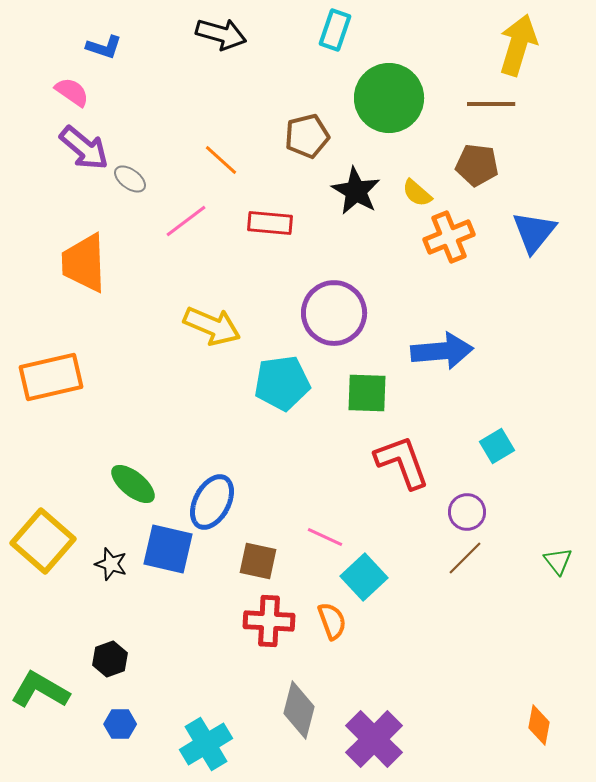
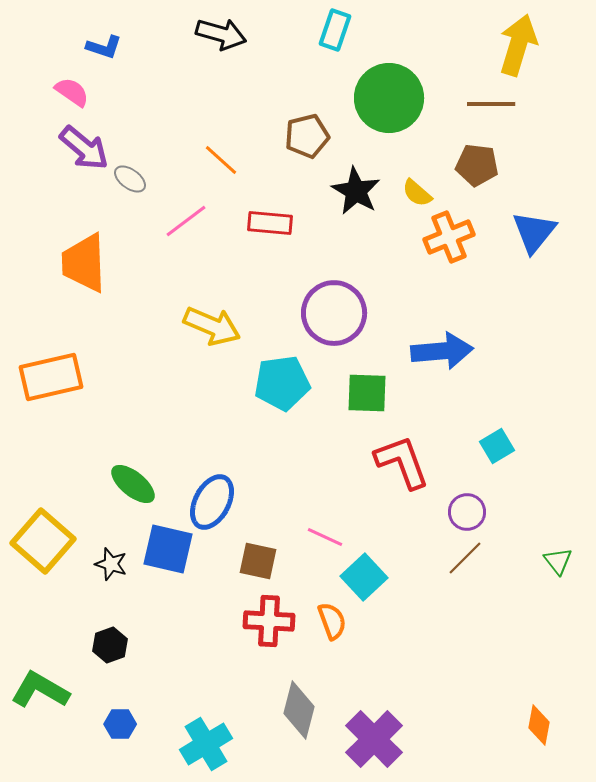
black hexagon at (110, 659): moved 14 px up
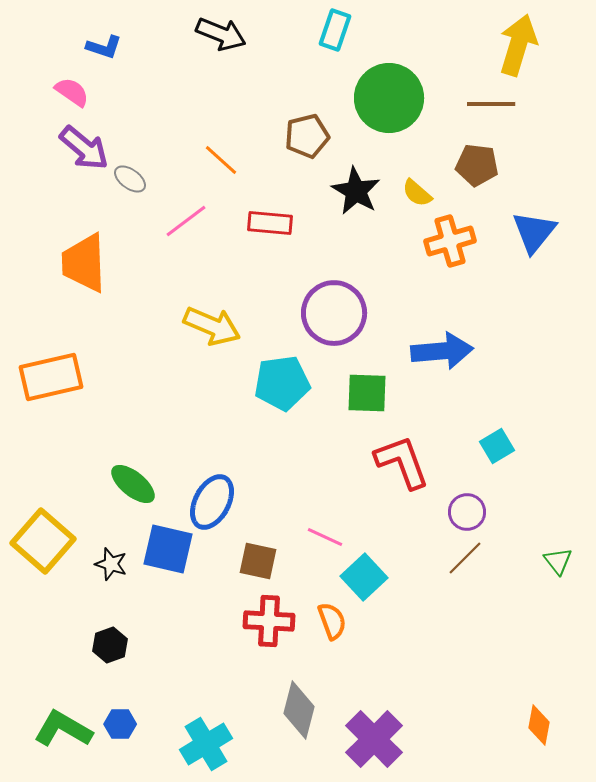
black arrow at (221, 34): rotated 6 degrees clockwise
orange cross at (449, 237): moved 1 px right, 4 px down; rotated 6 degrees clockwise
green L-shape at (40, 690): moved 23 px right, 39 px down
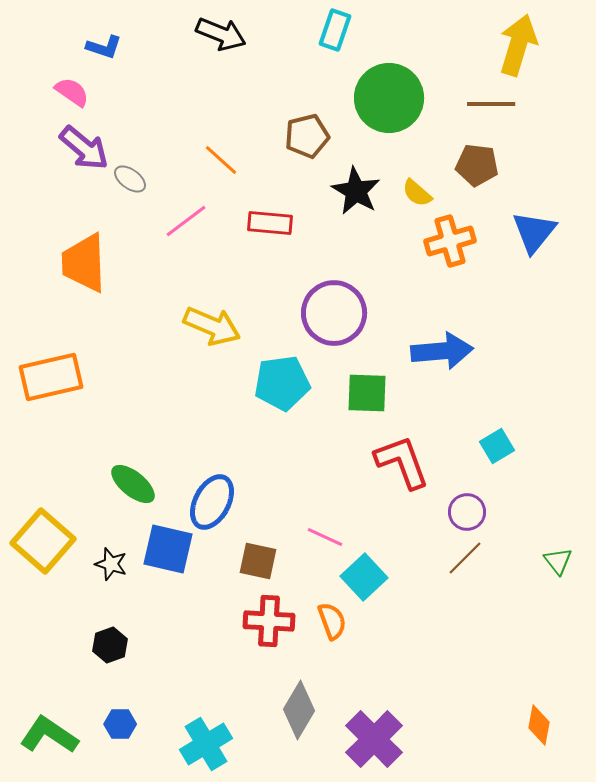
gray diamond at (299, 710): rotated 16 degrees clockwise
green L-shape at (63, 729): moved 14 px left, 6 px down; rotated 4 degrees clockwise
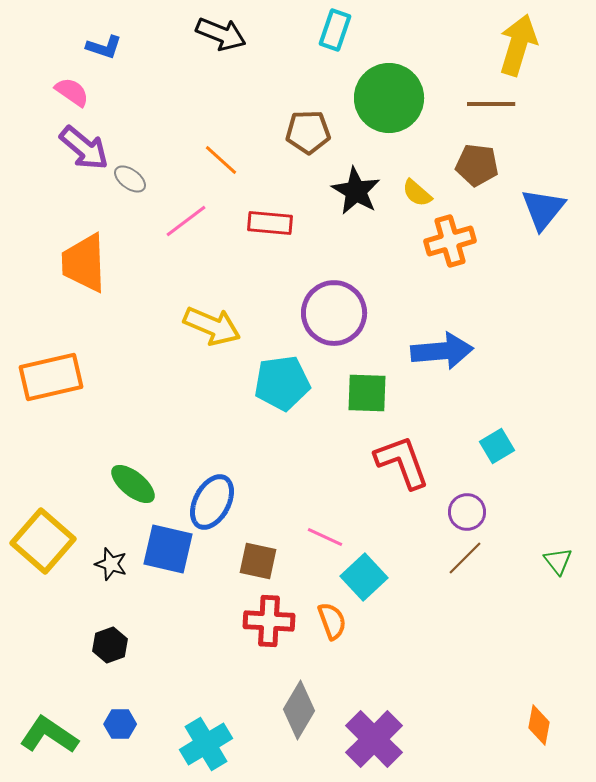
brown pentagon at (307, 136): moved 1 px right, 4 px up; rotated 12 degrees clockwise
blue triangle at (534, 232): moved 9 px right, 23 px up
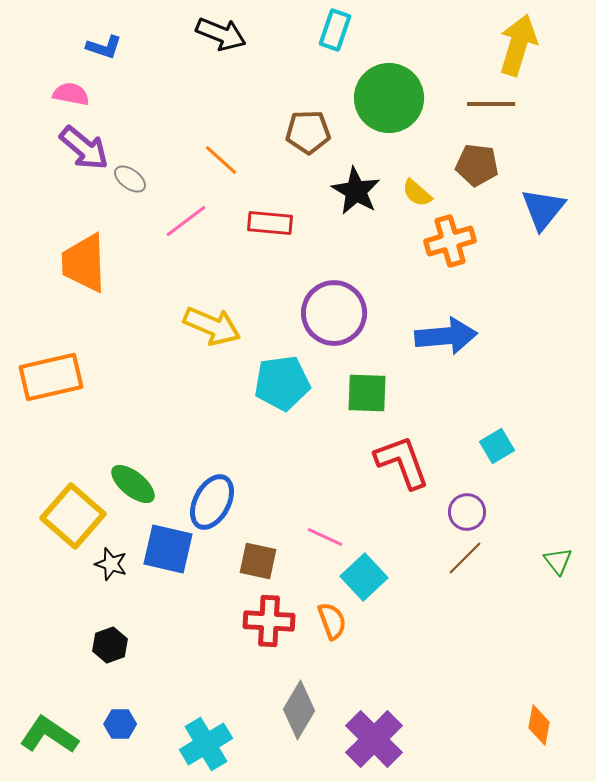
pink semicircle at (72, 92): moved 1 px left, 2 px down; rotated 24 degrees counterclockwise
blue arrow at (442, 351): moved 4 px right, 15 px up
yellow square at (43, 541): moved 30 px right, 25 px up
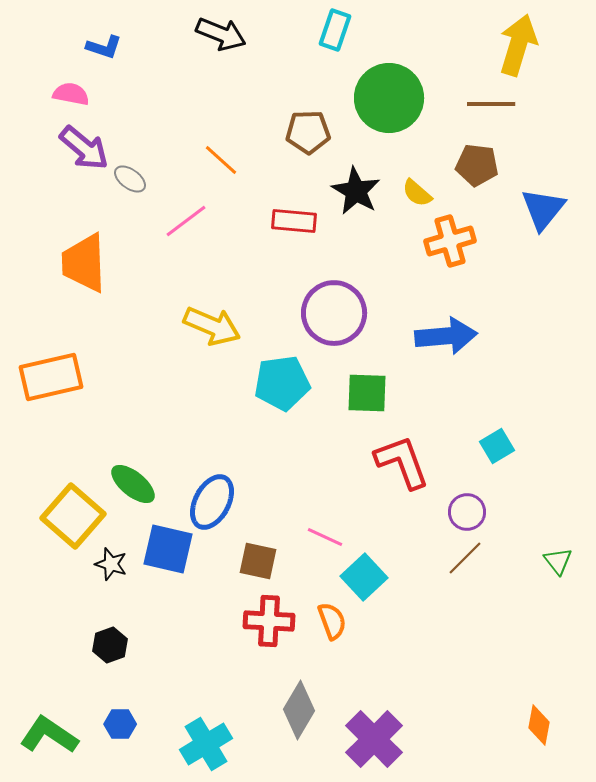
red rectangle at (270, 223): moved 24 px right, 2 px up
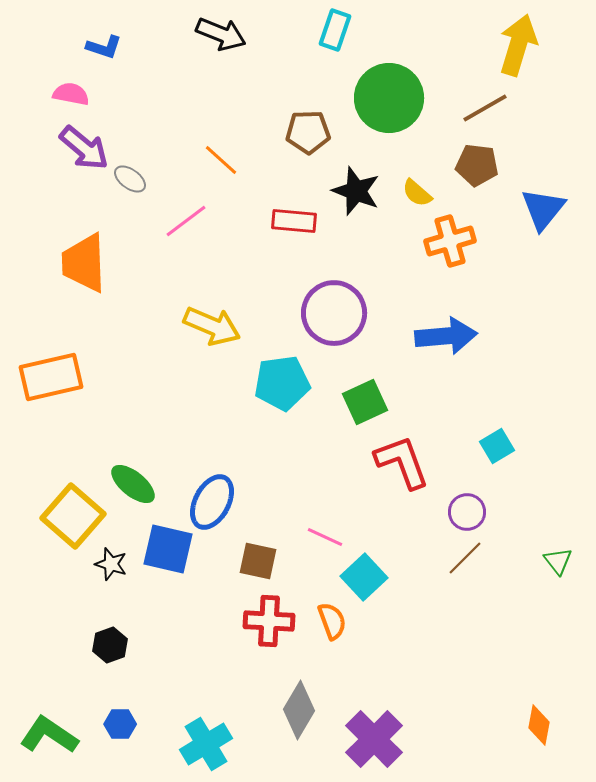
brown line at (491, 104): moved 6 px left, 4 px down; rotated 30 degrees counterclockwise
black star at (356, 191): rotated 9 degrees counterclockwise
green square at (367, 393): moved 2 px left, 9 px down; rotated 27 degrees counterclockwise
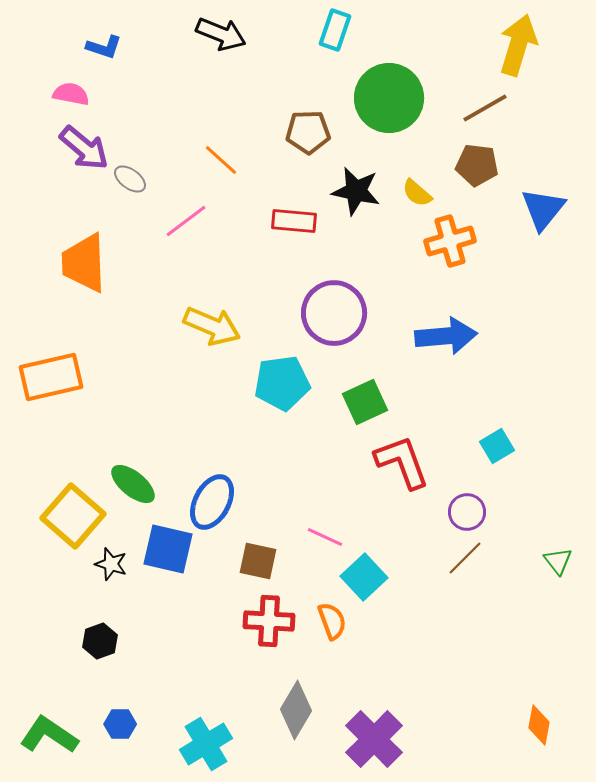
black star at (356, 191): rotated 9 degrees counterclockwise
black hexagon at (110, 645): moved 10 px left, 4 px up
gray diamond at (299, 710): moved 3 px left
